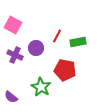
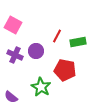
purple circle: moved 3 px down
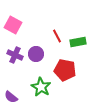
red line: rotated 56 degrees counterclockwise
purple circle: moved 3 px down
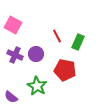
green rectangle: rotated 56 degrees counterclockwise
green star: moved 4 px left, 1 px up
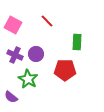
red line: moved 10 px left, 15 px up; rotated 16 degrees counterclockwise
green rectangle: moved 1 px left; rotated 21 degrees counterclockwise
red pentagon: rotated 10 degrees counterclockwise
green star: moved 9 px left, 7 px up
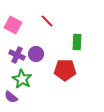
purple cross: moved 2 px right
green star: moved 6 px left
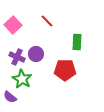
pink square: rotated 18 degrees clockwise
purple cross: moved 2 px down
purple semicircle: moved 1 px left
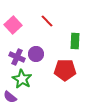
green rectangle: moved 2 px left, 1 px up
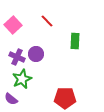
red pentagon: moved 28 px down
green star: rotated 18 degrees clockwise
purple semicircle: moved 1 px right, 2 px down
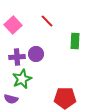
purple cross: rotated 28 degrees counterclockwise
purple semicircle: rotated 24 degrees counterclockwise
